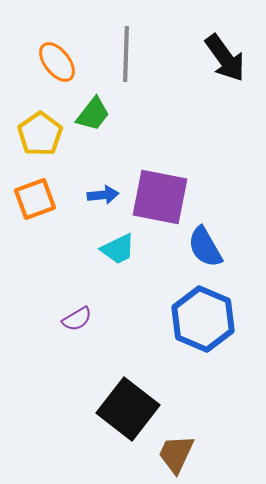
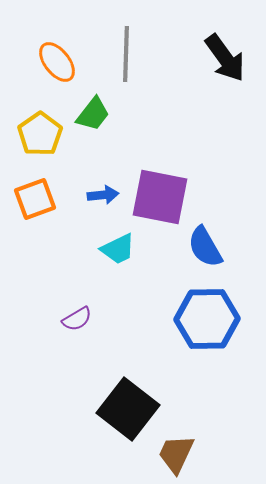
blue hexagon: moved 4 px right; rotated 24 degrees counterclockwise
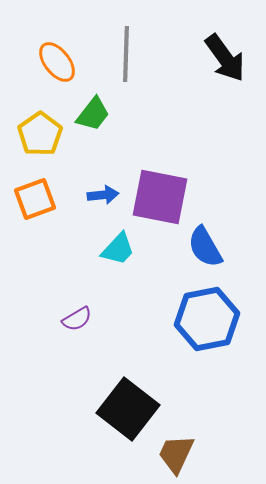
cyan trapezoid: rotated 21 degrees counterclockwise
blue hexagon: rotated 10 degrees counterclockwise
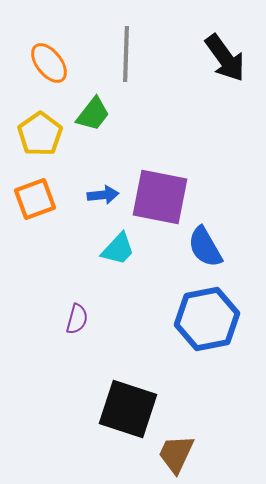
orange ellipse: moved 8 px left, 1 px down
purple semicircle: rotated 44 degrees counterclockwise
black square: rotated 20 degrees counterclockwise
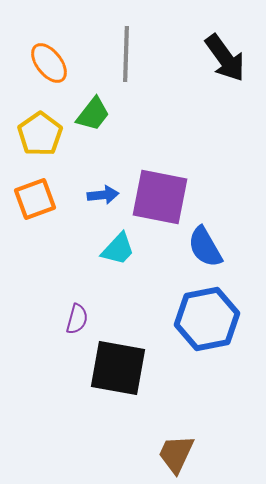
black square: moved 10 px left, 41 px up; rotated 8 degrees counterclockwise
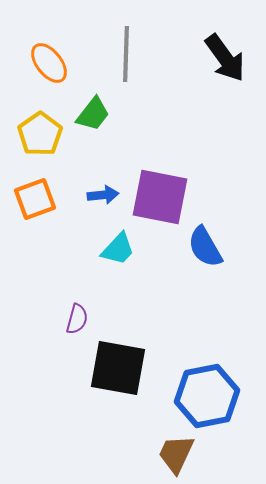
blue hexagon: moved 77 px down
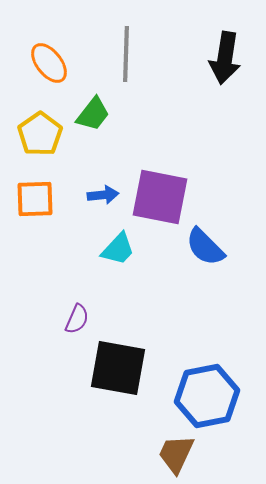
black arrow: rotated 45 degrees clockwise
orange square: rotated 18 degrees clockwise
blue semicircle: rotated 15 degrees counterclockwise
purple semicircle: rotated 8 degrees clockwise
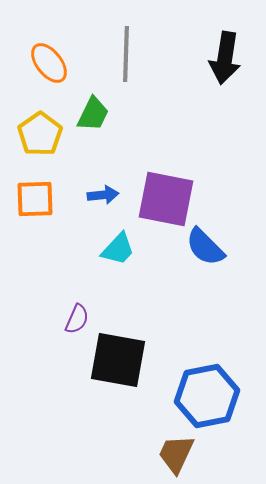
green trapezoid: rotated 12 degrees counterclockwise
purple square: moved 6 px right, 2 px down
black square: moved 8 px up
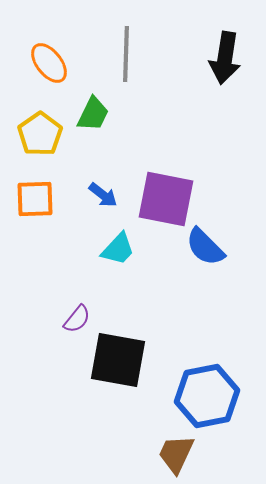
blue arrow: rotated 44 degrees clockwise
purple semicircle: rotated 16 degrees clockwise
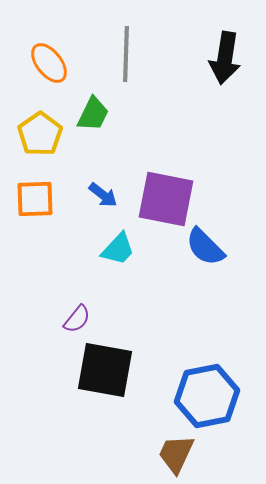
black square: moved 13 px left, 10 px down
